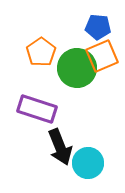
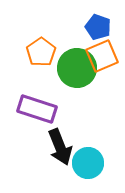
blue pentagon: rotated 15 degrees clockwise
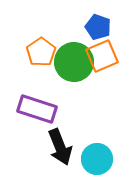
green circle: moved 3 px left, 6 px up
cyan circle: moved 9 px right, 4 px up
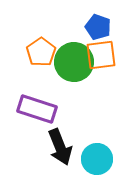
orange square: moved 1 px left, 1 px up; rotated 16 degrees clockwise
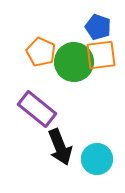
orange pentagon: rotated 12 degrees counterclockwise
purple rectangle: rotated 21 degrees clockwise
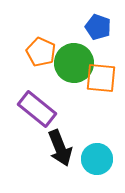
orange square: moved 23 px down; rotated 12 degrees clockwise
green circle: moved 1 px down
black arrow: moved 1 px down
